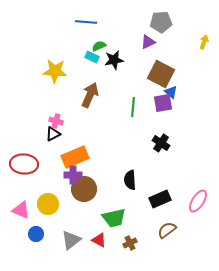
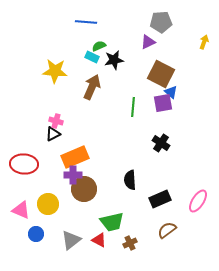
brown arrow: moved 2 px right, 8 px up
green trapezoid: moved 2 px left, 4 px down
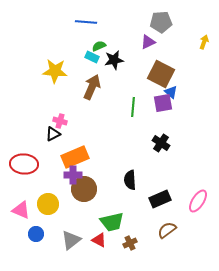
pink cross: moved 4 px right
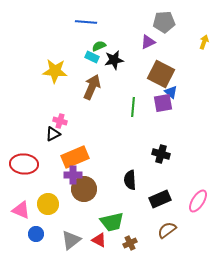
gray pentagon: moved 3 px right
black cross: moved 11 px down; rotated 18 degrees counterclockwise
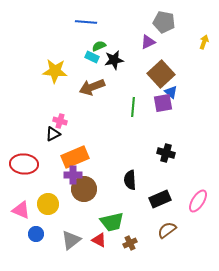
gray pentagon: rotated 15 degrees clockwise
brown square: rotated 20 degrees clockwise
brown arrow: rotated 135 degrees counterclockwise
black cross: moved 5 px right, 1 px up
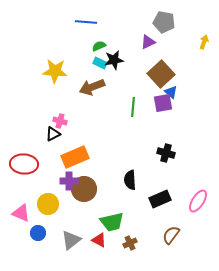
cyan rectangle: moved 8 px right, 6 px down
purple cross: moved 4 px left, 6 px down
pink triangle: moved 3 px down
brown semicircle: moved 4 px right, 5 px down; rotated 18 degrees counterclockwise
blue circle: moved 2 px right, 1 px up
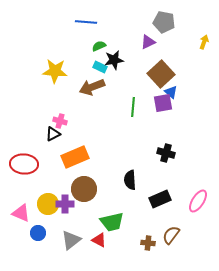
cyan rectangle: moved 4 px down
purple cross: moved 4 px left, 23 px down
brown cross: moved 18 px right; rotated 32 degrees clockwise
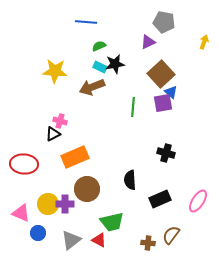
black star: moved 1 px right, 4 px down
brown circle: moved 3 px right
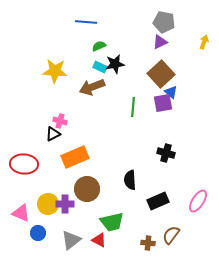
purple triangle: moved 12 px right
black rectangle: moved 2 px left, 2 px down
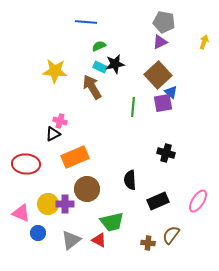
brown square: moved 3 px left, 1 px down
brown arrow: rotated 80 degrees clockwise
red ellipse: moved 2 px right
